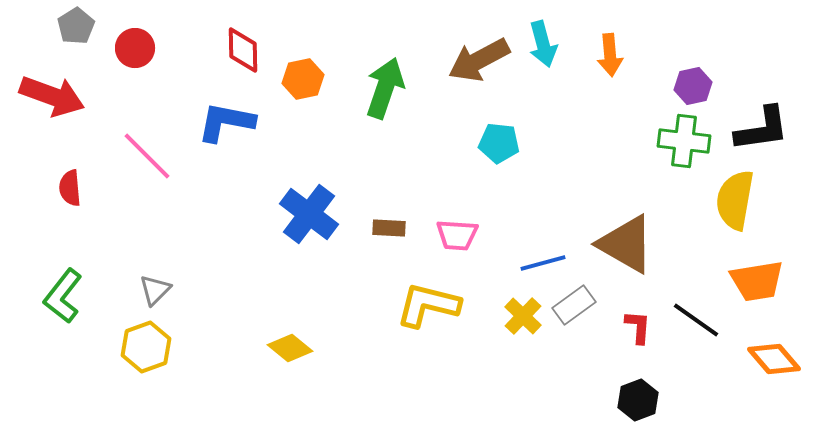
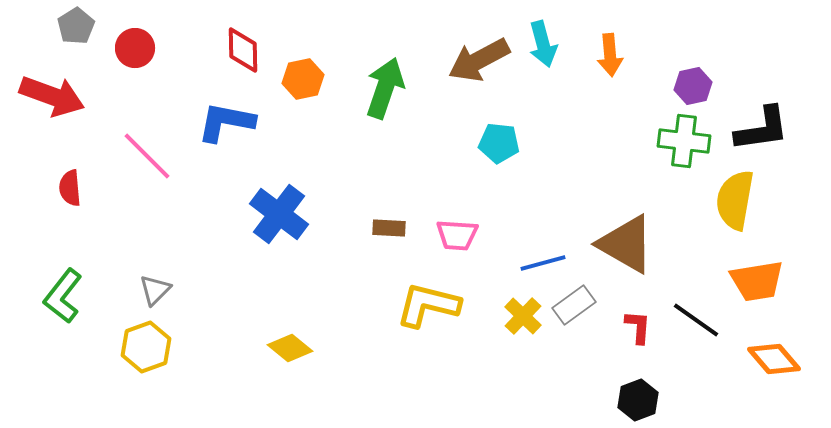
blue cross: moved 30 px left
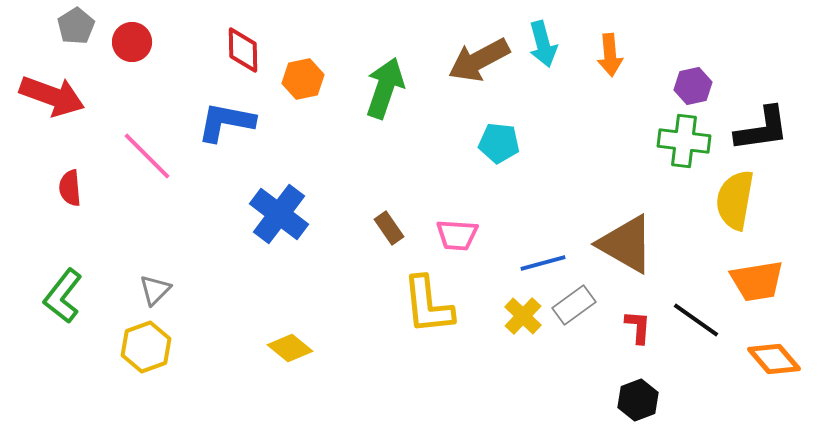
red circle: moved 3 px left, 6 px up
brown rectangle: rotated 52 degrees clockwise
yellow L-shape: rotated 110 degrees counterclockwise
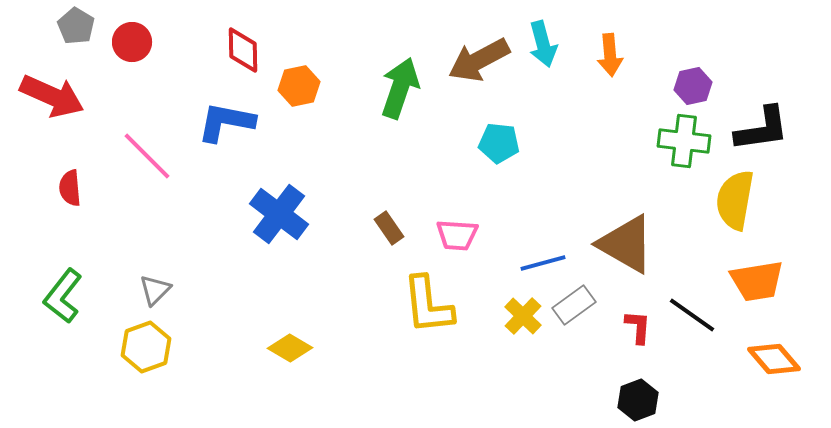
gray pentagon: rotated 9 degrees counterclockwise
orange hexagon: moved 4 px left, 7 px down
green arrow: moved 15 px right
red arrow: rotated 4 degrees clockwise
black line: moved 4 px left, 5 px up
yellow diamond: rotated 9 degrees counterclockwise
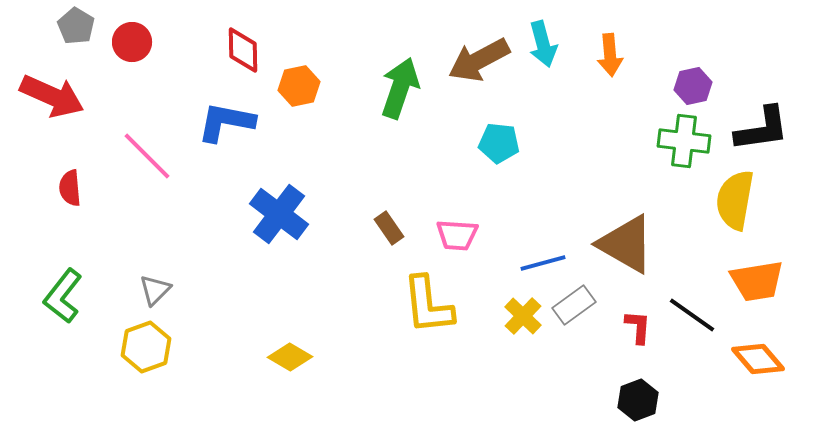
yellow diamond: moved 9 px down
orange diamond: moved 16 px left
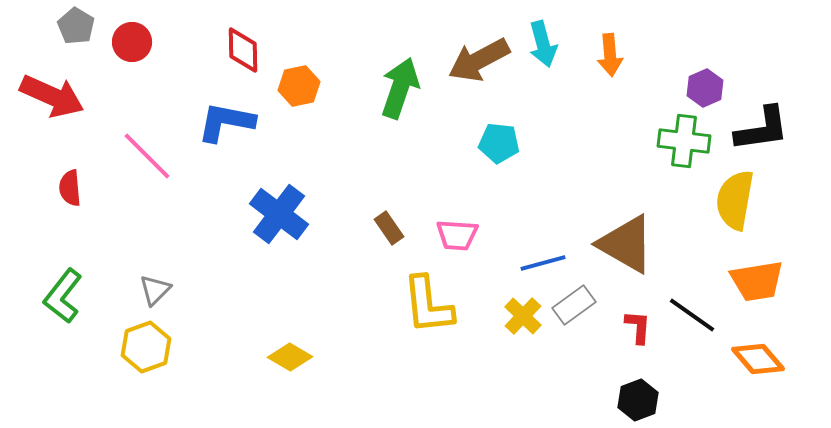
purple hexagon: moved 12 px right, 2 px down; rotated 12 degrees counterclockwise
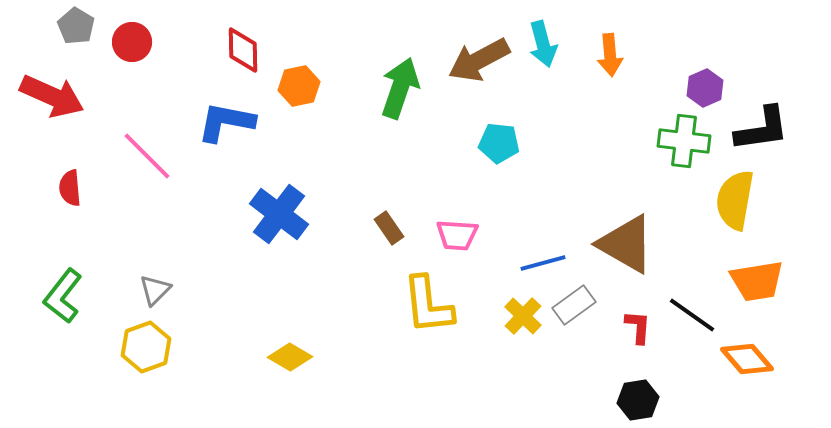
orange diamond: moved 11 px left
black hexagon: rotated 12 degrees clockwise
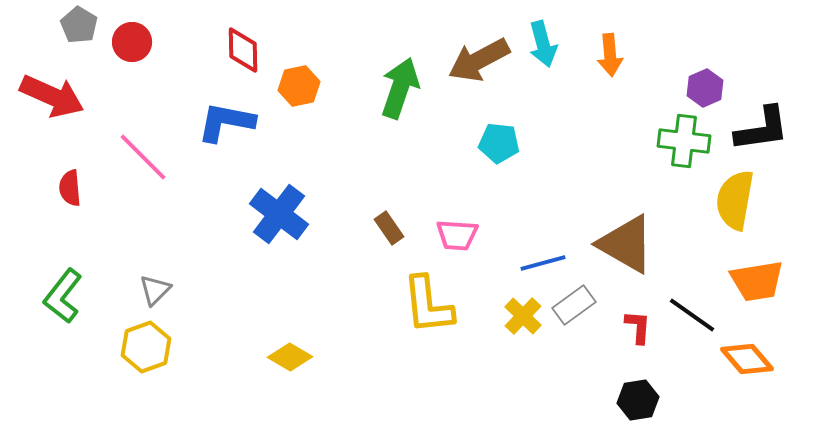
gray pentagon: moved 3 px right, 1 px up
pink line: moved 4 px left, 1 px down
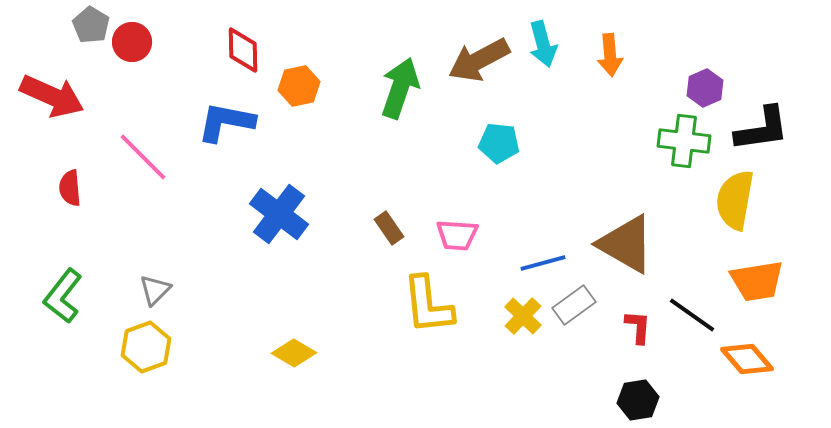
gray pentagon: moved 12 px right
yellow diamond: moved 4 px right, 4 px up
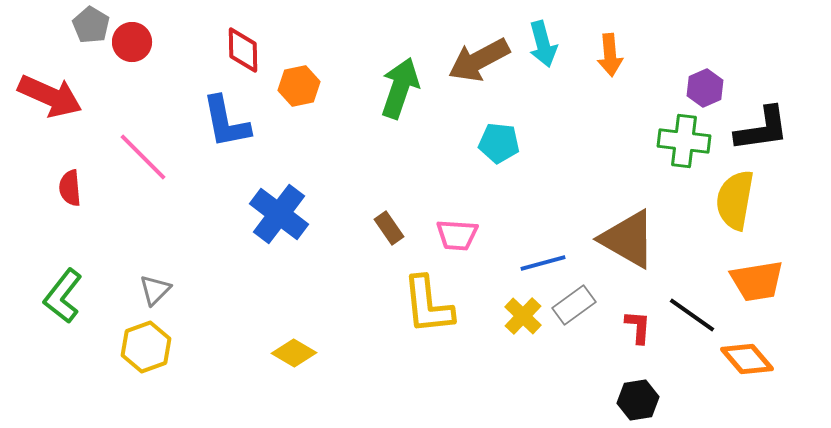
red arrow: moved 2 px left
blue L-shape: rotated 112 degrees counterclockwise
brown triangle: moved 2 px right, 5 px up
